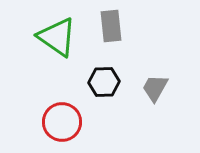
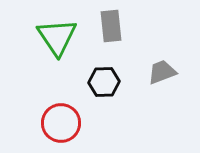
green triangle: rotated 21 degrees clockwise
gray trapezoid: moved 7 px right, 16 px up; rotated 40 degrees clockwise
red circle: moved 1 px left, 1 px down
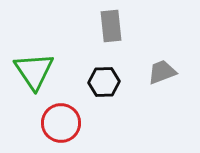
green triangle: moved 23 px left, 34 px down
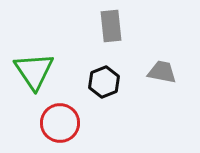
gray trapezoid: rotated 32 degrees clockwise
black hexagon: rotated 20 degrees counterclockwise
red circle: moved 1 px left
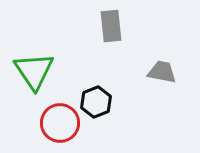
black hexagon: moved 8 px left, 20 px down
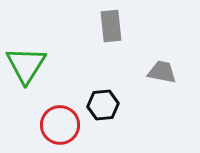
green triangle: moved 8 px left, 6 px up; rotated 6 degrees clockwise
black hexagon: moved 7 px right, 3 px down; rotated 16 degrees clockwise
red circle: moved 2 px down
